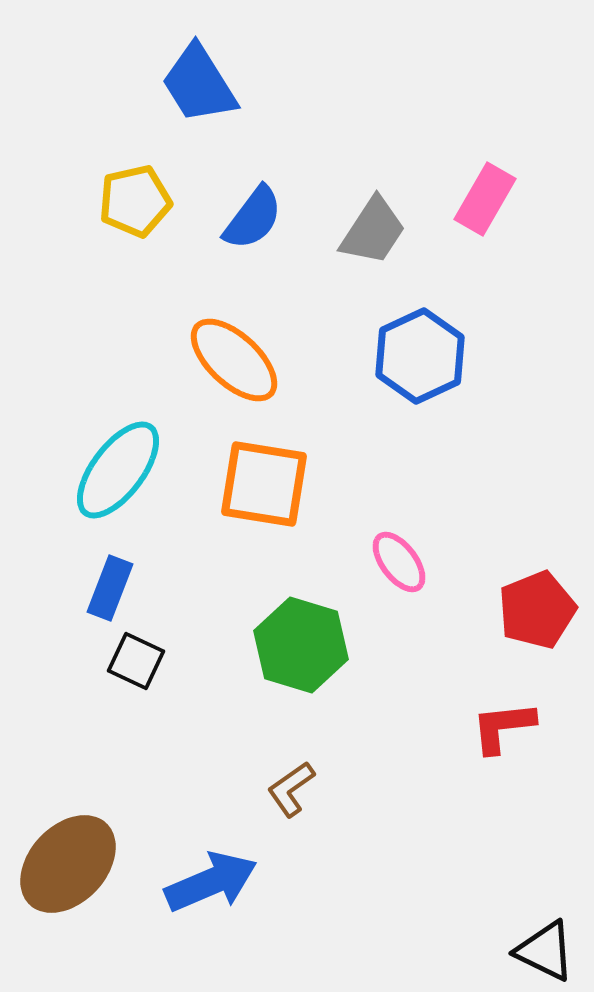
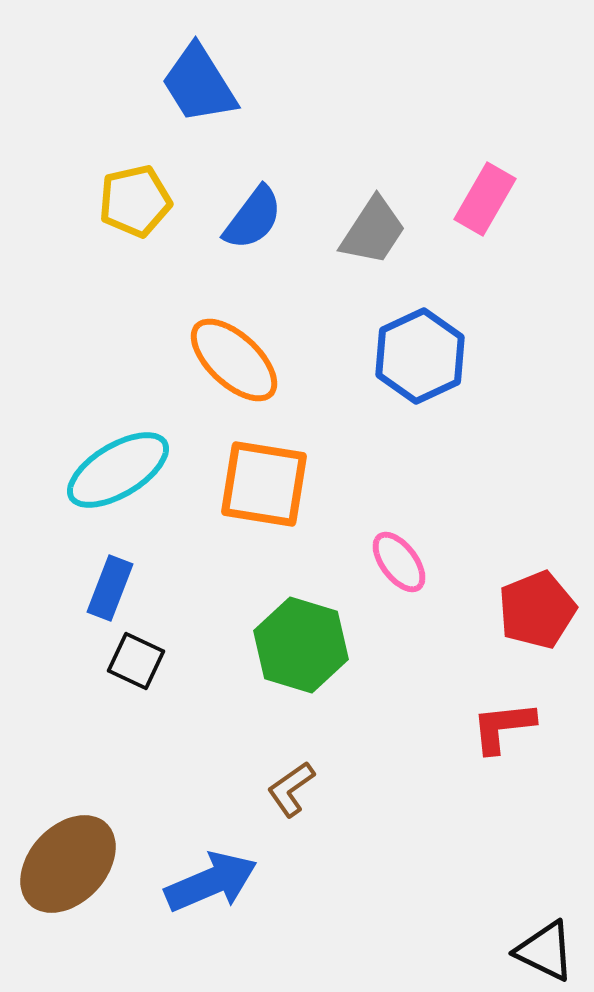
cyan ellipse: rotated 22 degrees clockwise
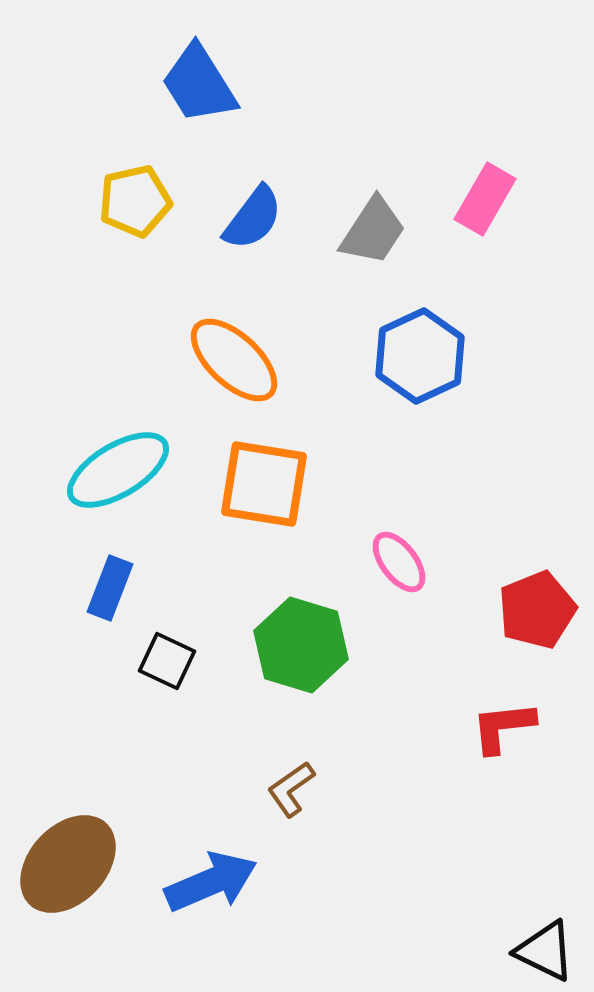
black square: moved 31 px right
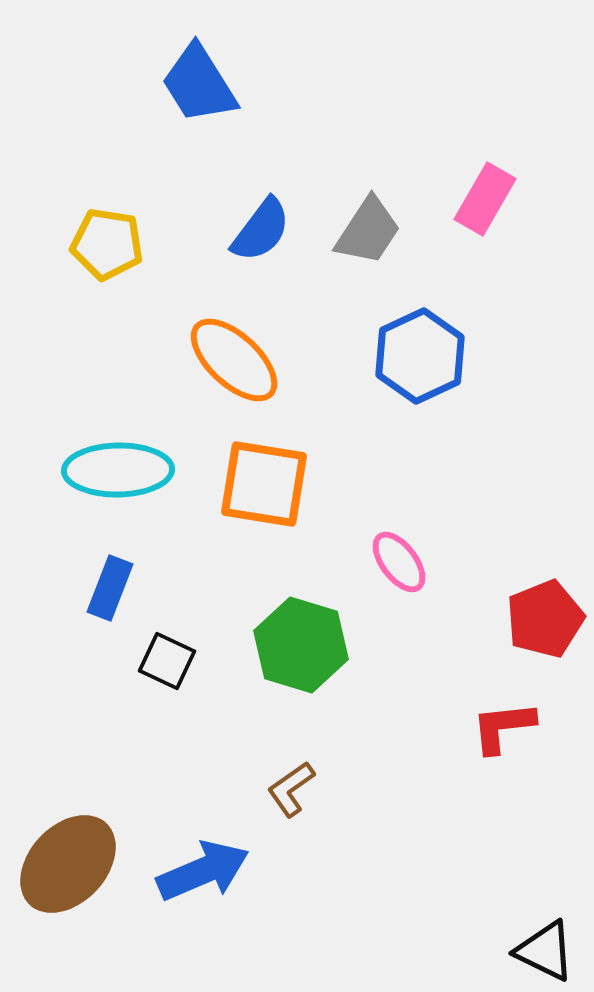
yellow pentagon: moved 28 px left, 43 px down; rotated 22 degrees clockwise
blue semicircle: moved 8 px right, 12 px down
gray trapezoid: moved 5 px left
cyan ellipse: rotated 30 degrees clockwise
red pentagon: moved 8 px right, 9 px down
blue arrow: moved 8 px left, 11 px up
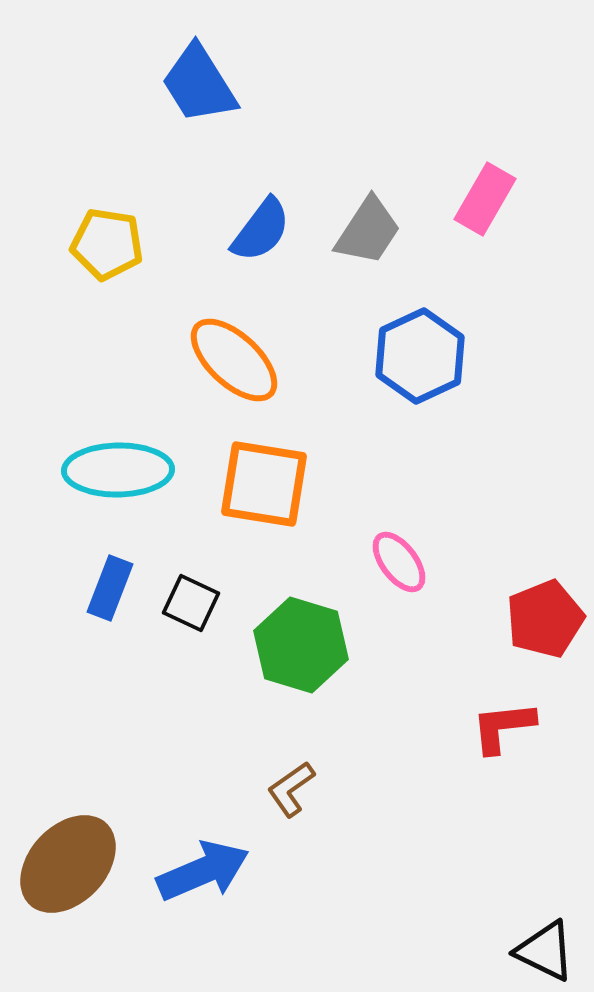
black square: moved 24 px right, 58 px up
